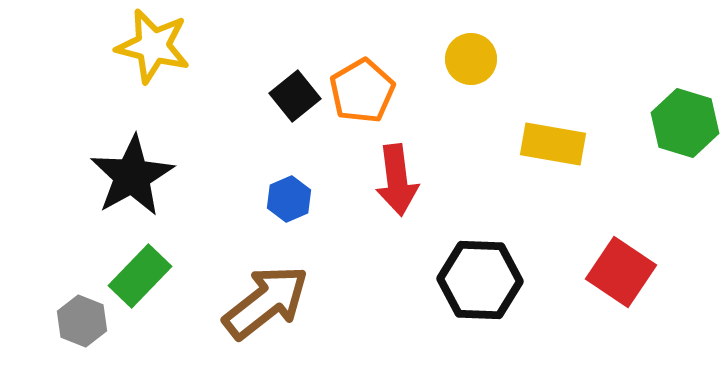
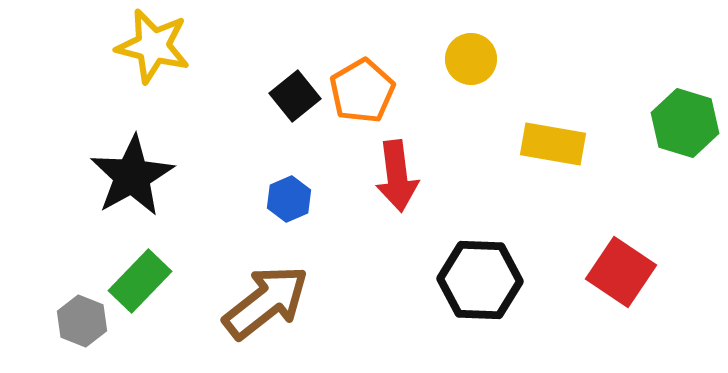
red arrow: moved 4 px up
green rectangle: moved 5 px down
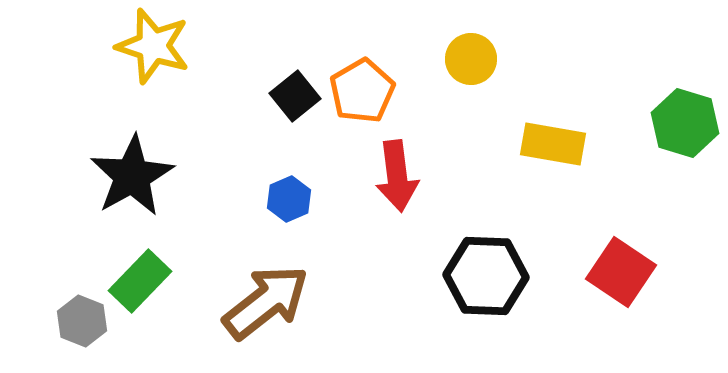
yellow star: rotated 4 degrees clockwise
black hexagon: moved 6 px right, 4 px up
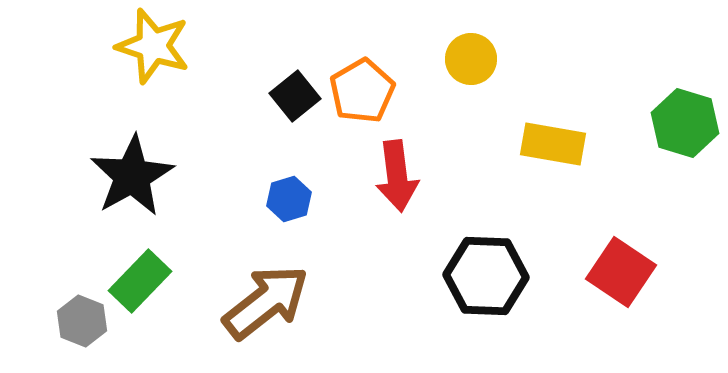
blue hexagon: rotated 6 degrees clockwise
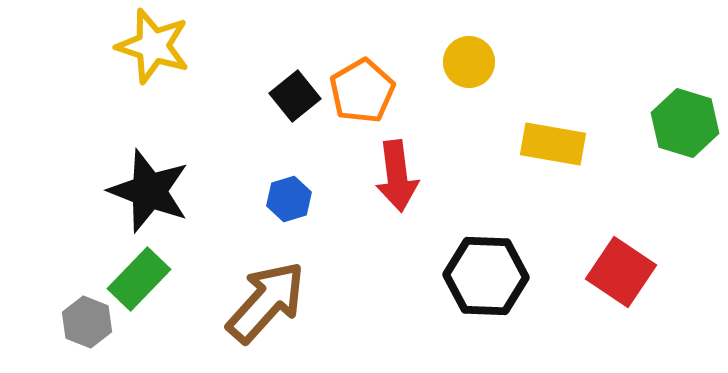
yellow circle: moved 2 px left, 3 px down
black star: moved 17 px right, 15 px down; rotated 22 degrees counterclockwise
green rectangle: moved 1 px left, 2 px up
brown arrow: rotated 10 degrees counterclockwise
gray hexagon: moved 5 px right, 1 px down
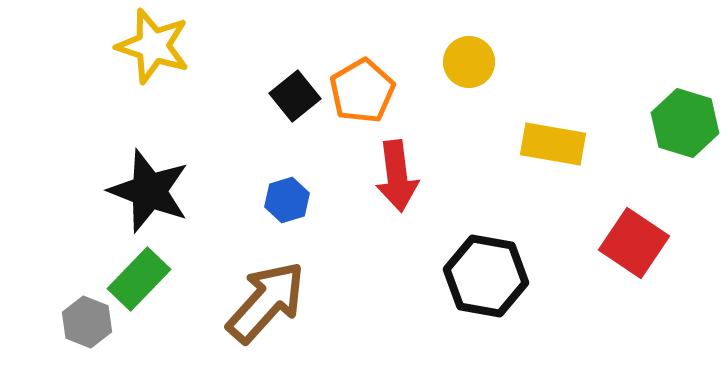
blue hexagon: moved 2 px left, 1 px down
red square: moved 13 px right, 29 px up
black hexagon: rotated 8 degrees clockwise
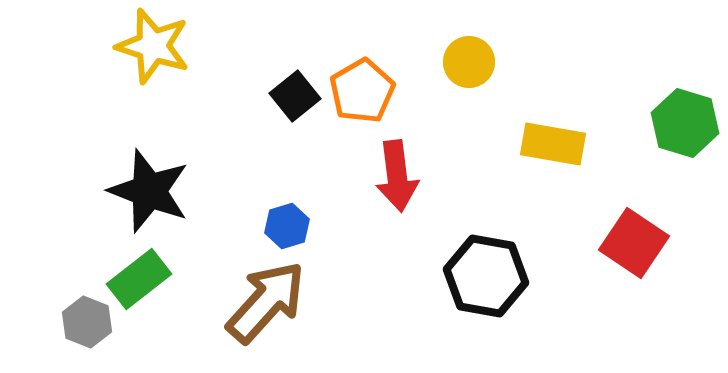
blue hexagon: moved 26 px down
green rectangle: rotated 8 degrees clockwise
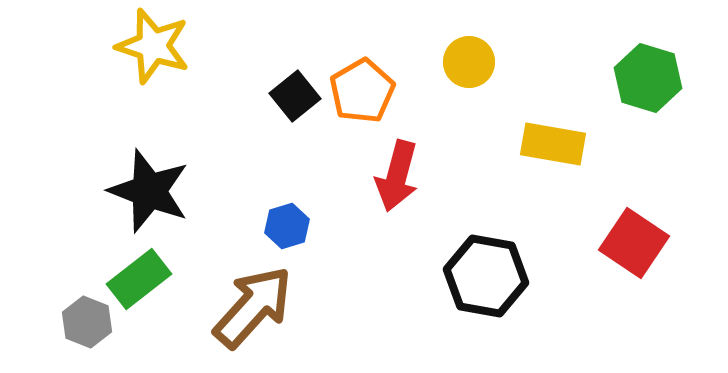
green hexagon: moved 37 px left, 45 px up
red arrow: rotated 22 degrees clockwise
brown arrow: moved 13 px left, 5 px down
